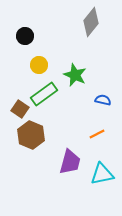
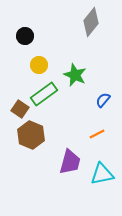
blue semicircle: rotated 63 degrees counterclockwise
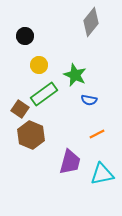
blue semicircle: moved 14 px left; rotated 119 degrees counterclockwise
